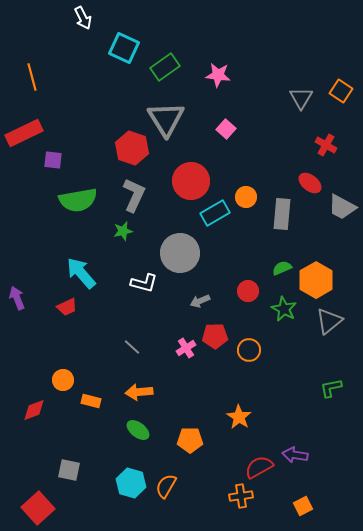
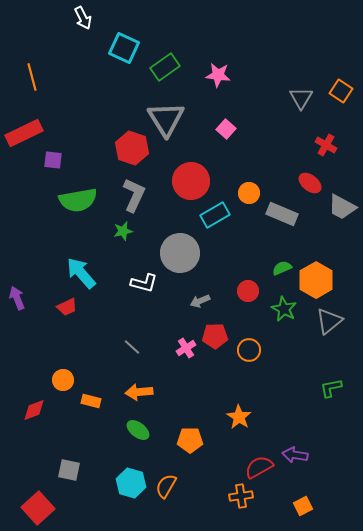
orange circle at (246, 197): moved 3 px right, 4 px up
cyan rectangle at (215, 213): moved 2 px down
gray rectangle at (282, 214): rotated 72 degrees counterclockwise
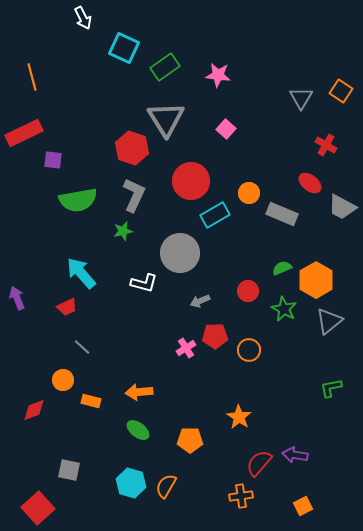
gray line at (132, 347): moved 50 px left
red semicircle at (259, 467): moved 4 px up; rotated 20 degrees counterclockwise
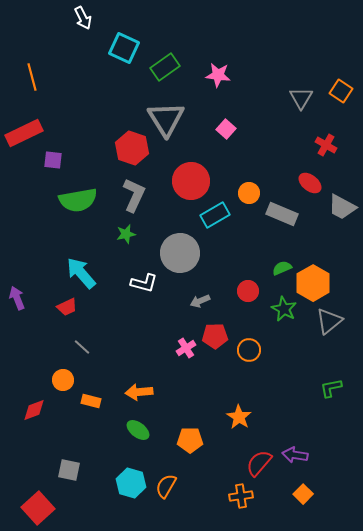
green star at (123, 231): moved 3 px right, 3 px down
orange hexagon at (316, 280): moved 3 px left, 3 px down
orange square at (303, 506): moved 12 px up; rotated 18 degrees counterclockwise
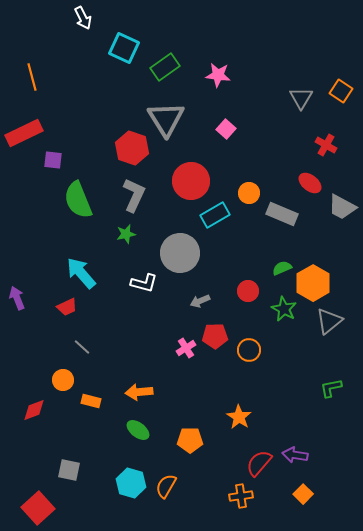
green semicircle at (78, 200): rotated 78 degrees clockwise
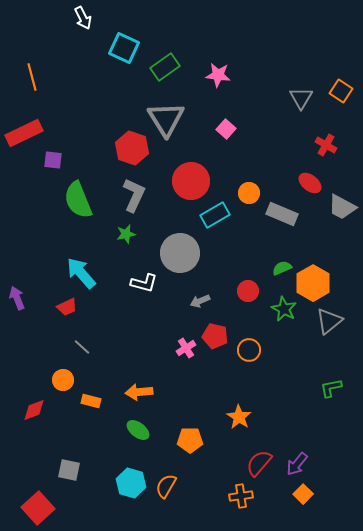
red pentagon at (215, 336): rotated 15 degrees clockwise
purple arrow at (295, 455): moved 2 px right, 9 px down; rotated 60 degrees counterclockwise
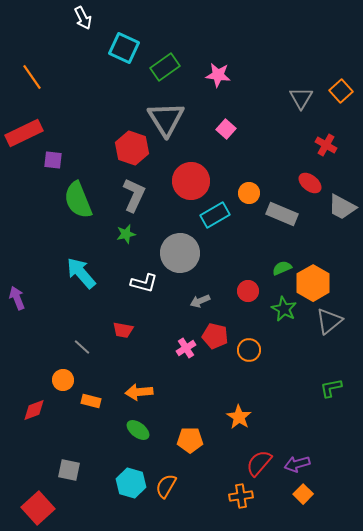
orange line at (32, 77): rotated 20 degrees counterclockwise
orange square at (341, 91): rotated 15 degrees clockwise
red trapezoid at (67, 307): moved 56 px right, 23 px down; rotated 35 degrees clockwise
purple arrow at (297, 464): rotated 35 degrees clockwise
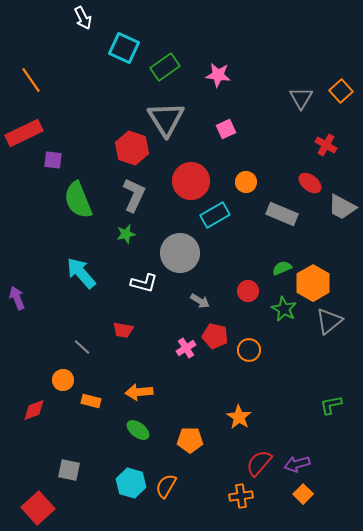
orange line at (32, 77): moved 1 px left, 3 px down
pink square at (226, 129): rotated 24 degrees clockwise
orange circle at (249, 193): moved 3 px left, 11 px up
gray arrow at (200, 301): rotated 126 degrees counterclockwise
green L-shape at (331, 388): moved 17 px down
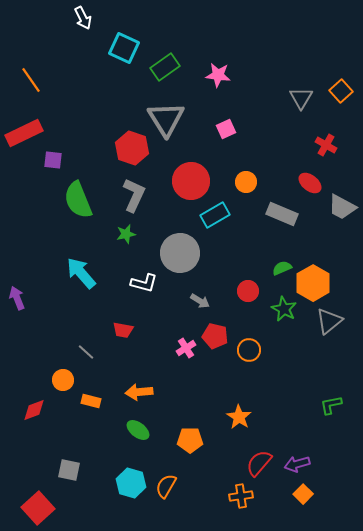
gray line at (82, 347): moved 4 px right, 5 px down
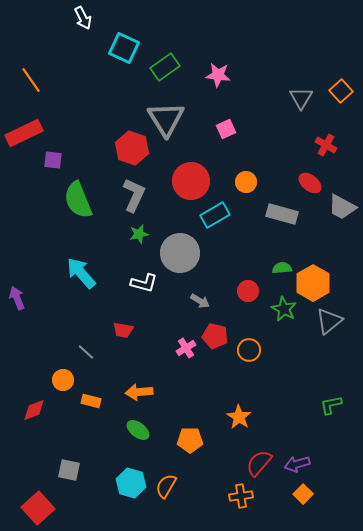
gray rectangle at (282, 214): rotated 8 degrees counterclockwise
green star at (126, 234): moved 13 px right
green semicircle at (282, 268): rotated 18 degrees clockwise
